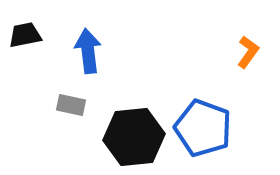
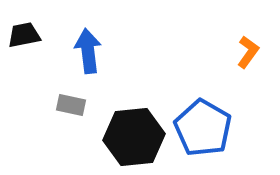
black trapezoid: moved 1 px left
blue pentagon: rotated 10 degrees clockwise
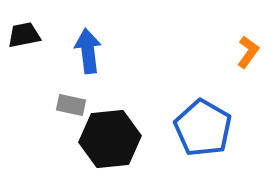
black hexagon: moved 24 px left, 2 px down
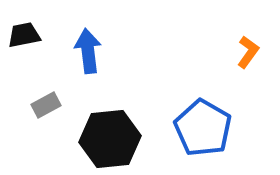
gray rectangle: moved 25 px left; rotated 40 degrees counterclockwise
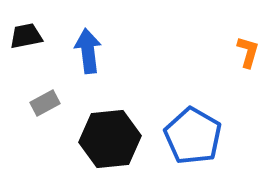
black trapezoid: moved 2 px right, 1 px down
orange L-shape: rotated 20 degrees counterclockwise
gray rectangle: moved 1 px left, 2 px up
blue pentagon: moved 10 px left, 8 px down
